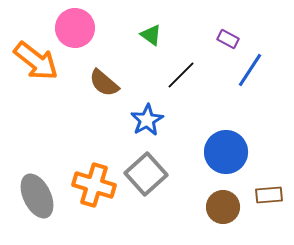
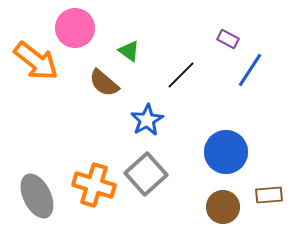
green triangle: moved 22 px left, 16 px down
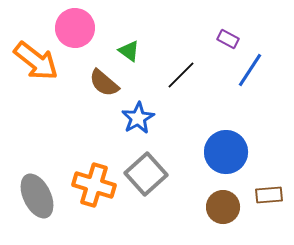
blue star: moved 9 px left, 2 px up
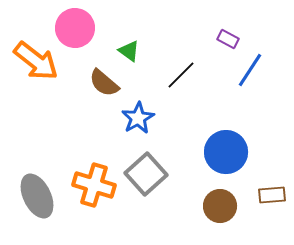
brown rectangle: moved 3 px right
brown circle: moved 3 px left, 1 px up
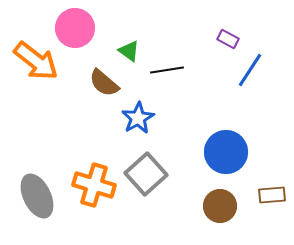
black line: moved 14 px left, 5 px up; rotated 36 degrees clockwise
